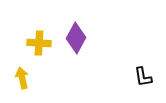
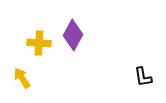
purple diamond: moved 3 px left, 3 px up
yellow arrow: rotated 20 degrees counterclockwise
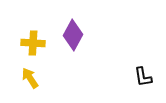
yellow cross: moved 6 px left
yellow arrow: moved 8 px right
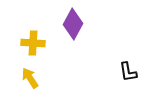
purple diamond: moved 11 px up
black L-shape: moved 15 px left, 5 px up
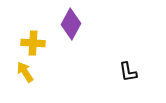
purple diamond: moved 2 px left
yellow arrow: moved 5 px left, 6 px up
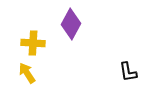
yellow arrow: moved 2 px right, 1 px down
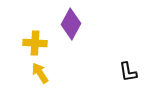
yellow cross: moved 2 px right
yellow arrow: moved 13 px right
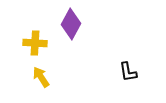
yellow arrow: moved 1 px right, 4 px down
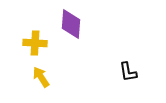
purple diamond: rotated 24 degrees counterclockwise
